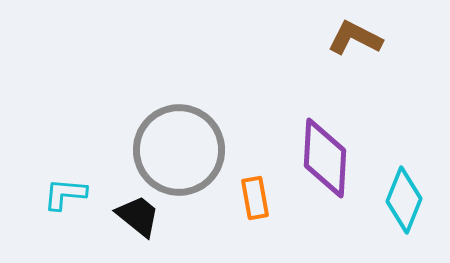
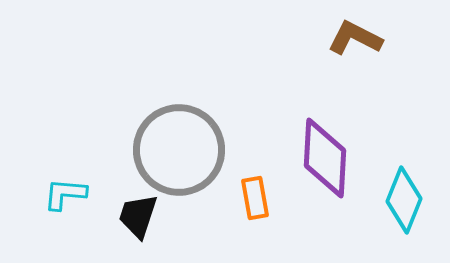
black trapezoid: rotated 111 degrees counterclockwise
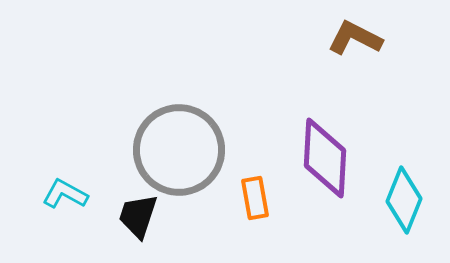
cyan L-shape: rotated 24 degrees clockwise
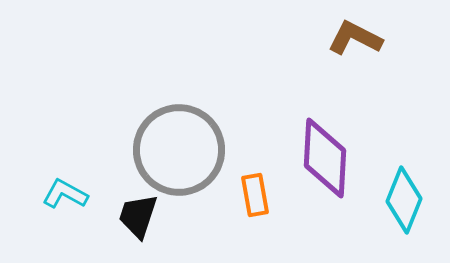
orange rectangle: moved 3 px up
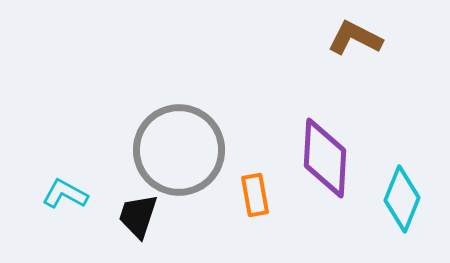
cyan diamond: moved 2 px left, 1 px up
